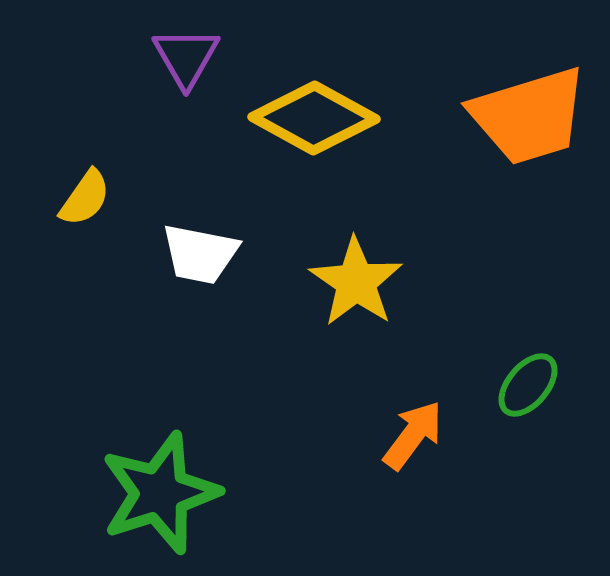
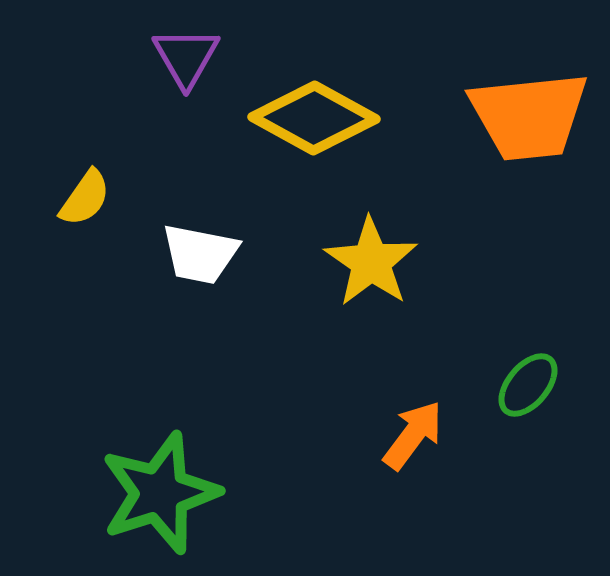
orange trapezoid: rotated 11 degrees clockwise
yellow star: moved 15 px right, 20 px up
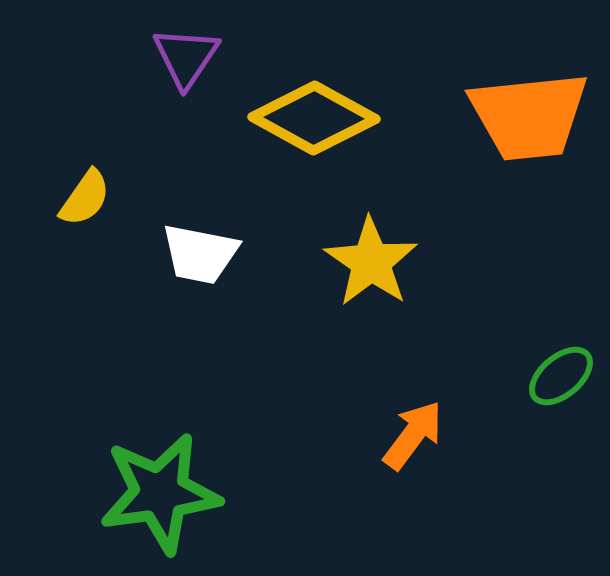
purple triangle: rotated 4 degrees clockwise
green ellipse: moved 33 px right, 9 px up; rotated 10 degrees clockwise
green star: rotated 10 degrees clockwise
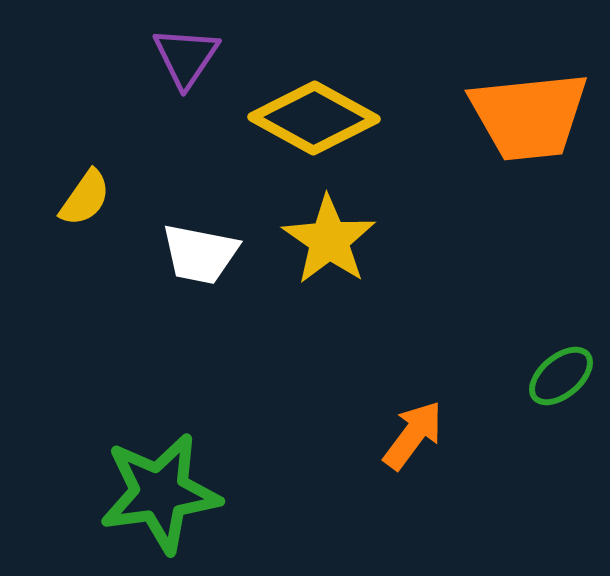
yellow star: moved 42 px left, 22 px up
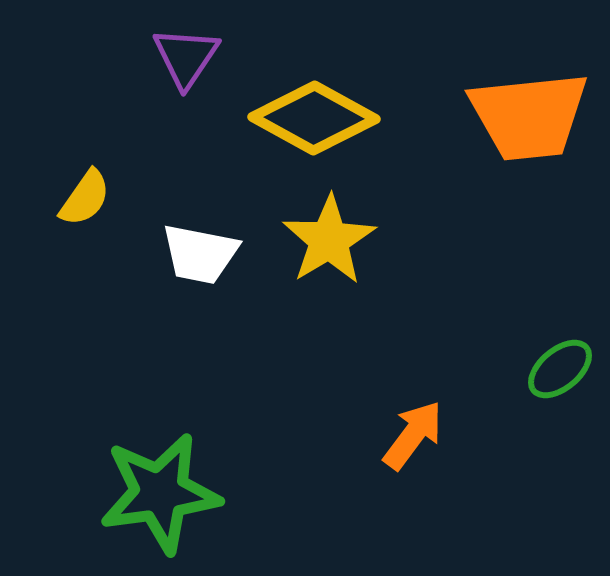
yellow star: rotated 6 degrees clockwise
green ellipse: moved 1 px left, 7 px up
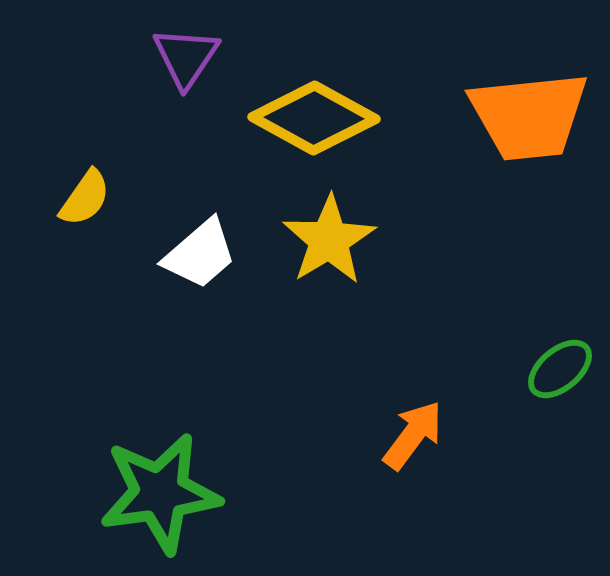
white trapezoid: rotated 52 degrees counterclockwise
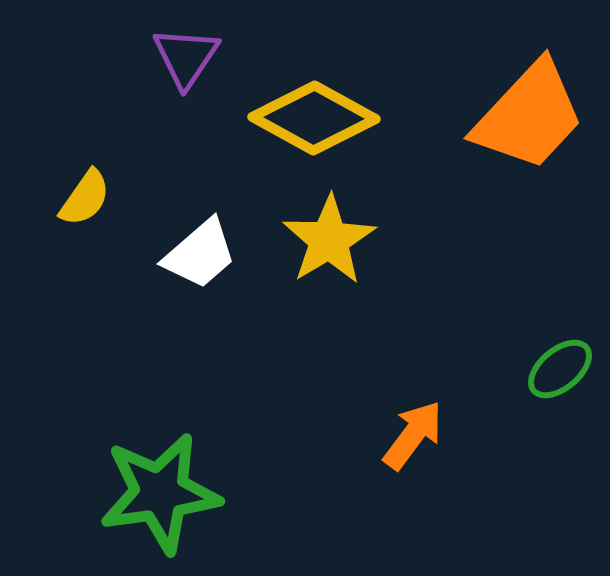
orange trapezoid: rotated 41 degrees counterclockwise
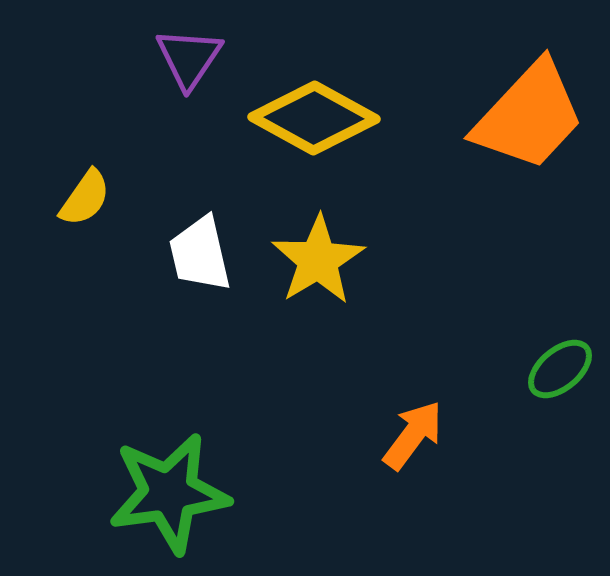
purple triangle: moved 3 px right, 1 px down
yellow star: moved 11 px left, 20 px down
white trapezoid: rotated 118 degrees clockwise
green star: moved 9 px right
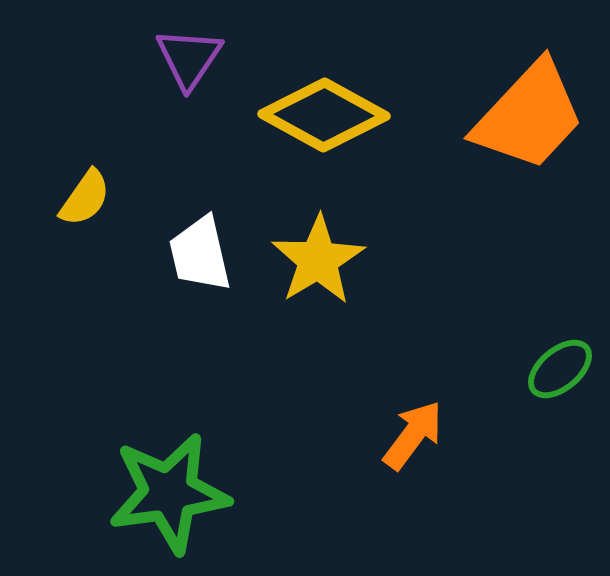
yellow diamond: moved 10 px right, 3 px up
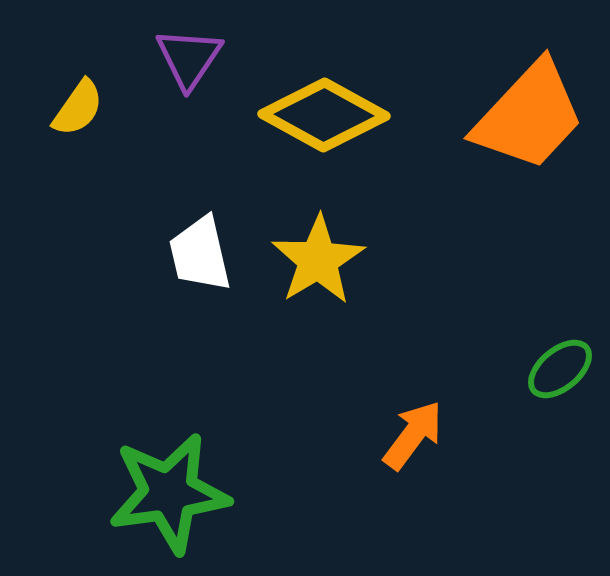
yellow semicircle: moved 7 px left, 90 px up
